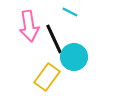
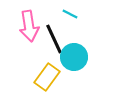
cyan line: moved 2 px down
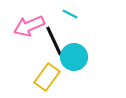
pink arrow: rotated 76 degrees clockwise
black line: moved 2 px down
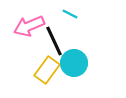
cyan circle: moved 6 px down
yellow rectangle: moved 7 px up
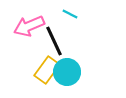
cyan circle: moved 7 px left, 9 px down
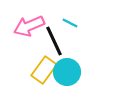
cyan line: moved 9 px down
yellow rectangle: moved 3 px left
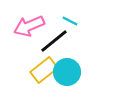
cyan line: moved 2 px up
black line: rotated 76 degrees clockwise
yellow rectangle: rotated 16 degrees clockwise
